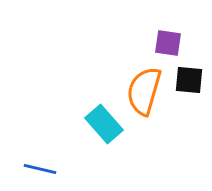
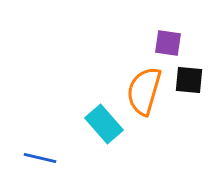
blue line: moved 11 px up
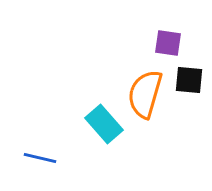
orange semicircle: moved 1 px right, 3 px down
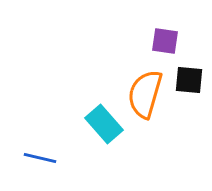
purple square: moved 3 px left, 2 px up
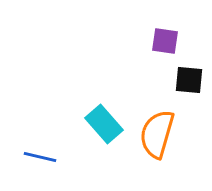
orange semicircle: moved 12 px right, 40 px down
blue line: moved 1 px up
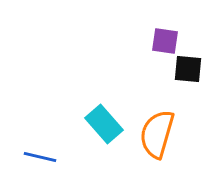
black square: moved 1 px left, 11 px up
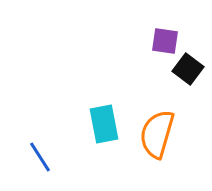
black square: rotated 32 degrees clockwise
cyan rectangle: rotated 30 degrees clockwise
blue line: rotated 44 degrees clockwise
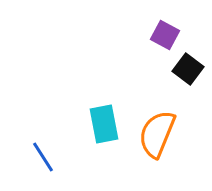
purple square: moved 6 px up; rotated 20 degrees clockwise
orange semicircle: rotated 6 degrees clockwise
blue line: moved 3 px right
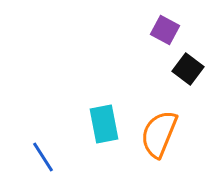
purple square: moved 5 px up
orange semicircle: moved 2 px right
